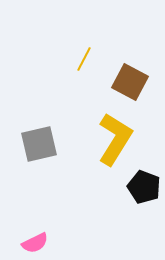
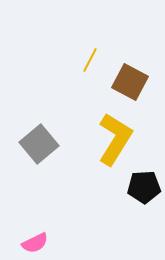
yellow line: moved 6 px right, 1 px down
gray square: rotated 27 degrees counterclockwise
black pentagon: rotated 24 degrees counterclockwise
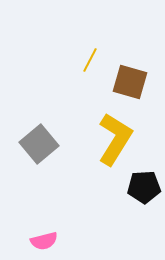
brown square: rotated 12 degrees counterclockwise
pink semicircle: moved 9 px right, 2 px up; rotated 12 degrees clockwise
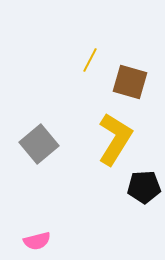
pink semicircle: moved 7 px left
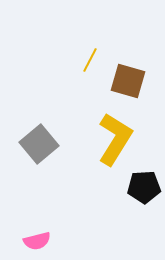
brown square: moved 2 px left, 1 px up
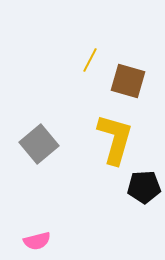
yellow L-shape: rotated 16 degrees counterclockwise
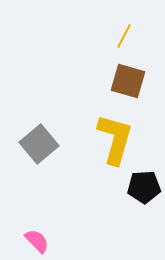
yellow line: moved 34 px right, 24 px up
pink semicircle: rotated 120 degrees counterclockwise
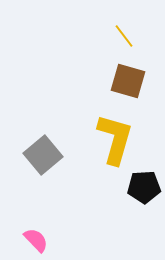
yellow line: rotated 65 degrees counterclockwise
gray square: moved 4 px right, 11 px down
pink semicircle: moved 1 px left, 1 px up
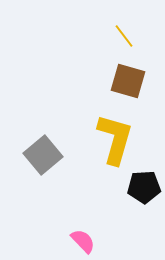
pink semicircle: moved 47 px right, 1 px down
